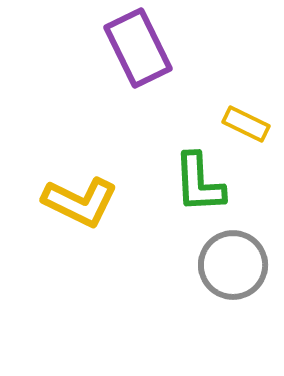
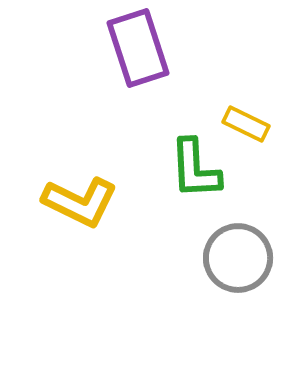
purple rectangle: rotated 8 degrees clockwise
green L-shape: moved 4 px left, 14 px up
gray circle: moved 5 px right, 7 px up
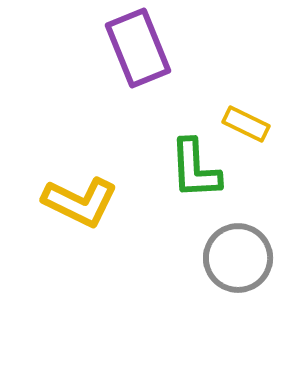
purple rectangle: rotated 4 degrees counterclockwise
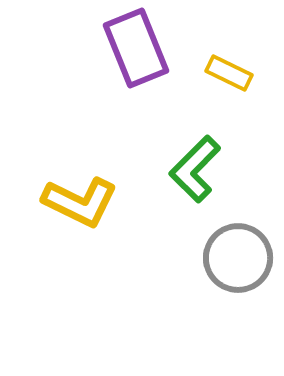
purple rectangle: moved 2 px left
yellow rectangle: moved 17 px left, 51 px up
green L-shape: rotated 48 degrees clockwise
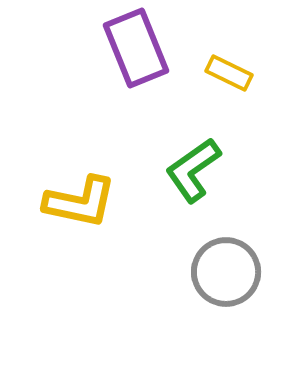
green L-shape: moved 2 px left, 1 px down; rotated 10 degrees clockwise
yellow L-shape: rotated 14 degrees counterclockwise
gray circle: moved 12 px left, 14 px down
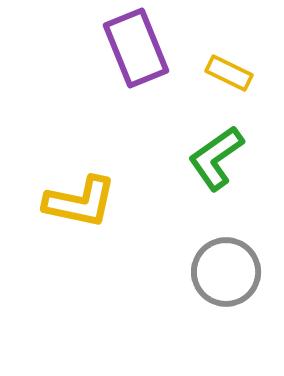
green L-shape: moved 23 px right, 12 px up
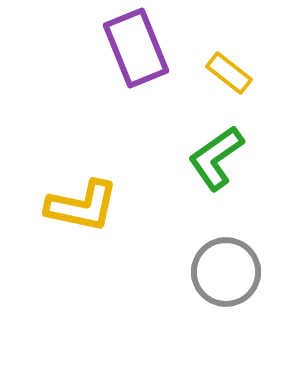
yellow rectangle: rotated 12 degrees clockwise
yellow L-shape: moved 2 px right, 4 px down
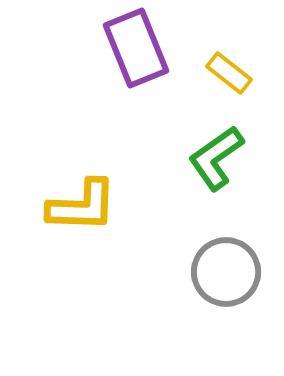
yellow L-shape: rotated 10 degrees counterclockwise
